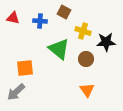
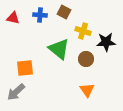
blue cross: moved 6 px up
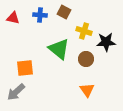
yellow cross: moved 1 px right
